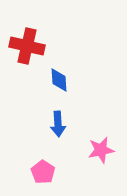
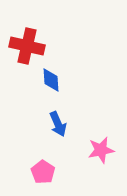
blue diamond: moved 8 px left
blue arrow: rotated 20 degrees counterclockwise
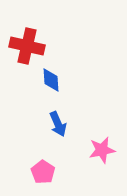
pink star: moved 1 px right
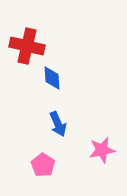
blue diamond: moved 1 px right, 2 px up
pink pentagon: moved 7 px up
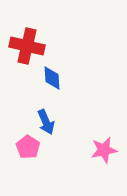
blue arrow: moved 12 px left, 2 px up
pink star: moved 2 px right
pink pentagon: moved 15 px left, 18 px up
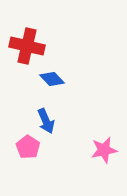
blue diamond: moved 1 px down; rotated 40 degrees counterclockwise
blue arrow: moved 1 px up
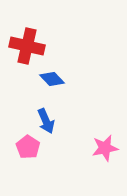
pink star: moved 1 px right, 2 px up
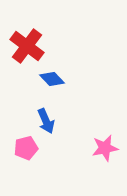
red cross: rotated 24 degrees clockwise
pink pentagon: moved 2 px left, 1 px down; rotated 25 degrees clockwise
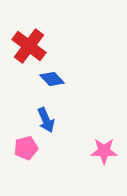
red cross: moved 2 px right
blue arrow: moved 1 px up
pink star: moved 1 px left, 3 px down; rotated 12 degrees clockwise
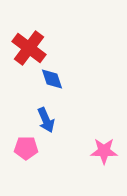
red cross: moved 2 px down
blue diamond: rotated 25 degrees clockwise
pink pentagon: rotated 15 degrees clockwise
